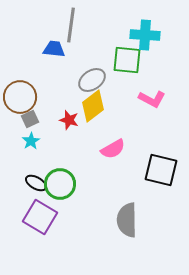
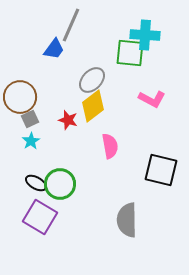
gray line: rotated 16 degrees clockwise
blue trapezoid: rotated 120 degrees clockwise
green square: moved 3 px right, 7 px up
gray ellipse: rotated 12 degrees counterclockwise
red star: moved 1 px left
pink semicircle: moved 3 px left, 3 px up; rotated 70 degrees counterclockwise
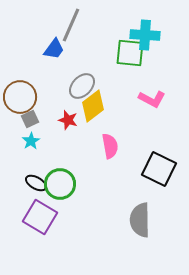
gray ellipse: moved 10 px left, 6 px down
black square: moved 2 px left, 1 px up; rotated 12 degrees clockwise
gray semicircle: moved 13 px right
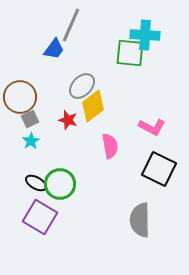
pink L-shape: moved 28 px down
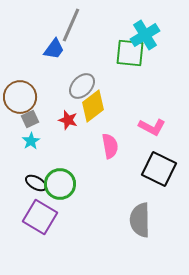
cyan cross: rotated 36 degrees counterclockwise
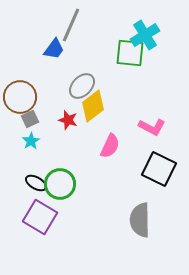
pink semicircle: rotated 35 degrees clockwise
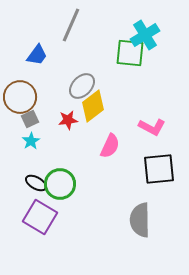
blue trapezoid: moved 17 px left, 6 px down
red star: rotated 24 degrees counterclockwise
black square: rotated 32 degrees counterclockwise
